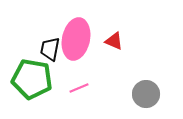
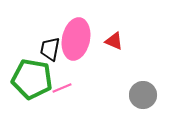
pink line: moved 17 px left
gray circle: moved 3 px left, 1 px down
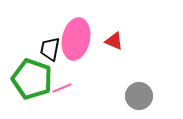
green pentagon: rotated 9 degrees clockwise
gray circle: moved 4 px left, 1 px down
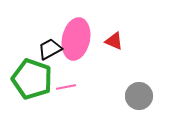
black trapezoid: rotated 50 degrees clockwise
pink line: moved 4 px right, 1 px up; rotated 12 degrees clockwise
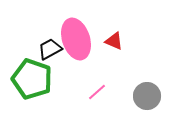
pink ellipse: rotated 30 degrees counterclockwise
pink line: moved 31 px right, 5 px down; rotated 30 degrees counterclockwise
gray circle: moved 8 px right
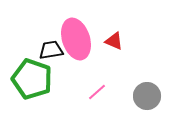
black trapezoid: moved 1 px right, 1 px down; rotated 20 degrees clockwise
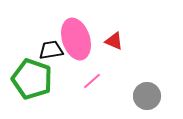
pink line: moved 5 px left, 11 px up
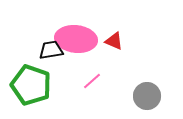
pink ellipse: rotated 66 degrees counterclockwise
green pentagon: moved 1 px left, 6 px down
